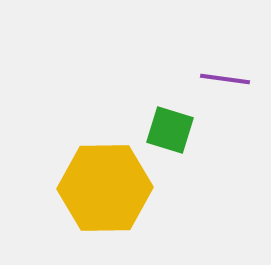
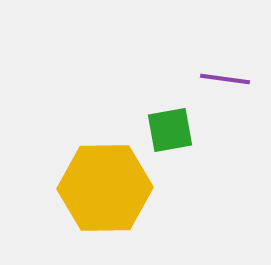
green square: rotated 27 degrees counterclockwise
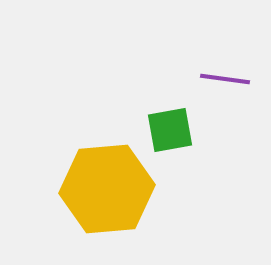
yellow hexagon: moved 2 px right, 1 px down; rotated 4 degrees counterclockwise
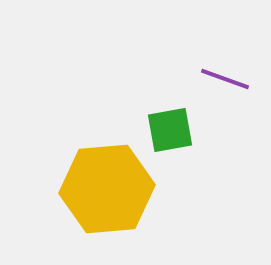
purple line: rotated 12 degrees clockwise
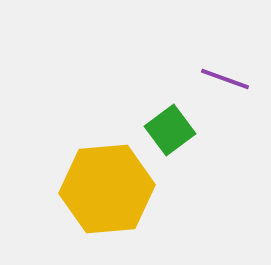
green square: rotated 27 degrees counterclockwise
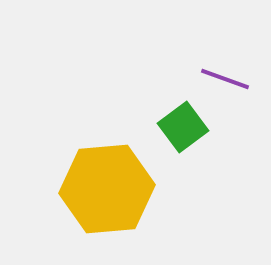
green square: moved 13 px right, 3 px up
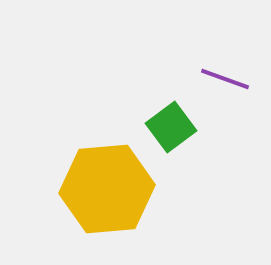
green square: moved 12 px left
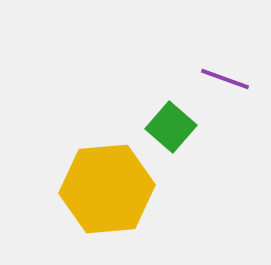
green square: rotated 12 degrees counterclockwise
